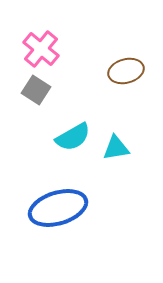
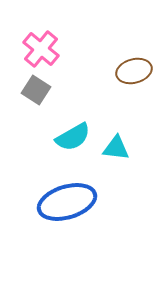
brown ellipse: moved 8 px right
cyan triangle: rotated 16 degrees clockwise
blue ellipse: moved 9 px right, 6 px up
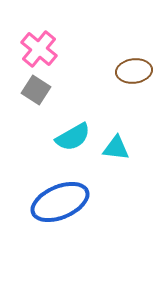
pink cross: moved 2 px left
brown ellipse: rotated 8 degrees clockwise
blue ellipse: moved 7 px left; rotated 6 degrees counterclockwise
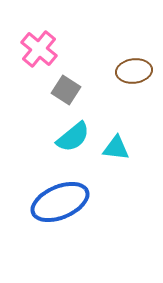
gray square: moved 30 px right
cyan semicircle: rotated 9 degrees counterclockwise
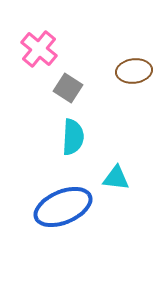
gray square: moved 2 px right, 2 px up
cyan semicircle: rotated 48 degrees counterclockwise
cyan triangle: moved 30 px down
blue ellipse: moved 3 px right, 5 px down
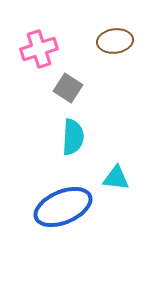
pink cross: rotated 33 degrees clockwise
brown ellipse: moved 19 px left, 30 px up
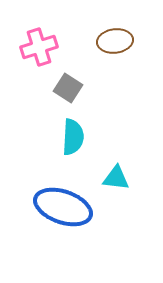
pink cross: moved 2 px up
blue ellipse: rotated 42 degrees clockwise
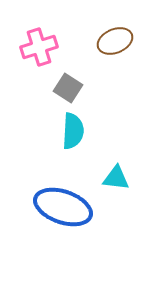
brown ellipse: rotated 16 degrees counterclockwise
cyan semicircle: moved 6 px up
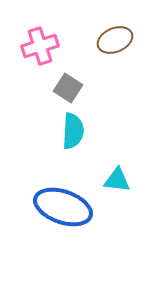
brown ellipse: moved 1 px up
pink cross: moved 1 px right, 1 px up
cyan triangle: moved 1 px right, 2 px down
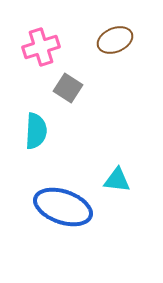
pink cross: moved 1 px right, 1 px down
cyan semicircle: moved 37 px left
